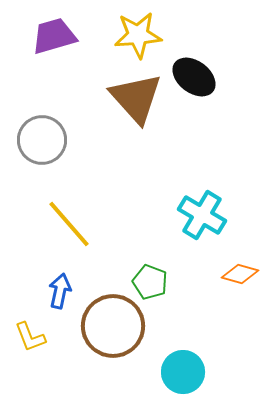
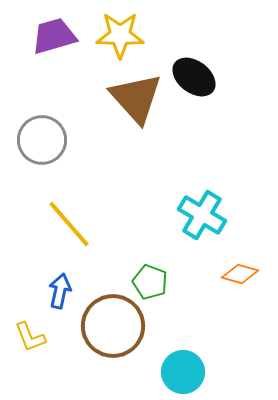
yellow star: moved 18 px left; rotated 6 degrees clockwise
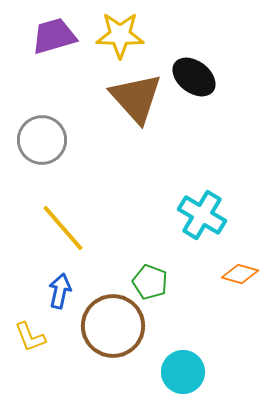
yellow line: moved 6 px left, 4 px down
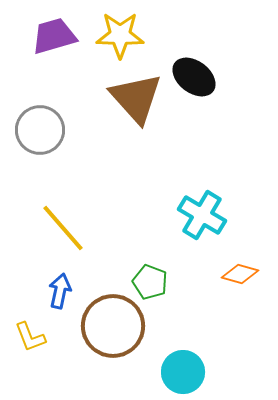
gray circle: moved 2 px left, 10 px up
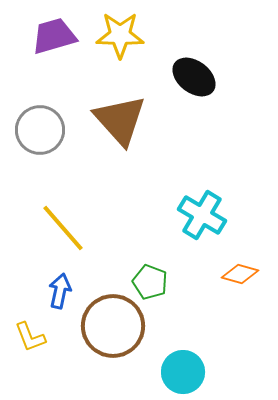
brown triangle: moved 16 px left, 22 px down
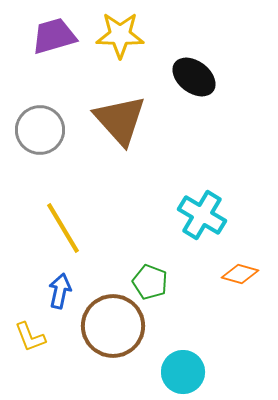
yellow line: rotated 10 degrees clockwise
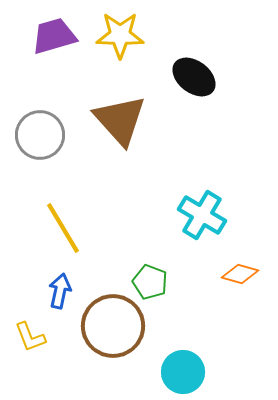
gray circle: moved 5 px down
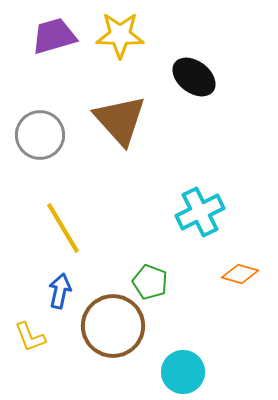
cyan cross: moved 2 px left, 3 px up; rotated 33 degrees clockwise
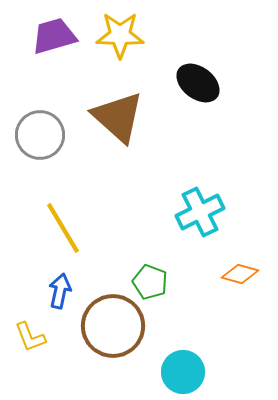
black ellipse: moved 4 px right, 6 px down
brown triangle: moved 2 px left, 3 px up; rotated 6 degrees counterclockwise
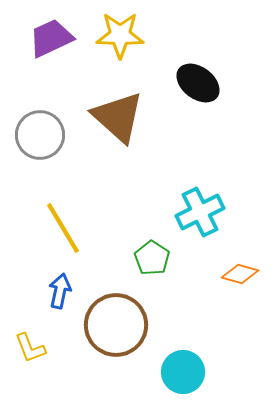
purple trapezoid: moved 3 px left, 2 px down; rotated 9 degrees counterclockwise
green pentagon: moved 2 px right, 24 px up; rotated 12 degrees clockwise
brown circle: moved 3 px right, 1 px up
yellow L-shape: moved 11 px down
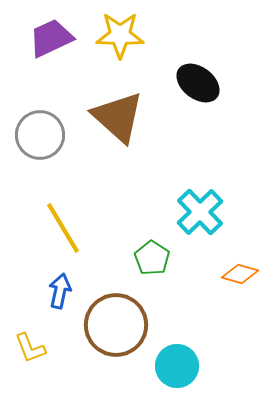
cyan cross: rotated 18 degrees counterclockwise
cyan circle: moved 6 px left, 6 px up
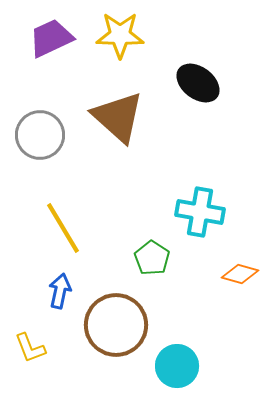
cyan cross: rotated 36 degrees counterclockwise
